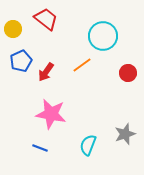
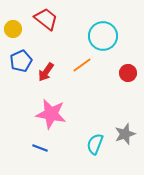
cyan semicircle: moved 7 px right, 1 px up
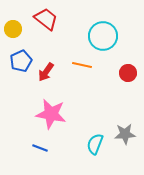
orange line: rotated 48 degrees clockwise
gray star: rotated 15 degrees clockwise
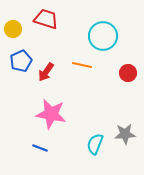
red trapezoid: rotated 20 degrees counterclockwise
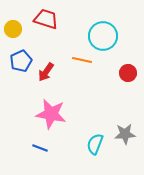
orange line: moved 5 px up
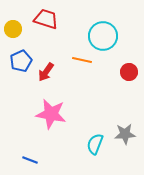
red circle: moved 1 px right, 1 px up
blue line: moved 10 px left, 12 px down
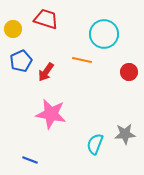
cyan circle: moved 1 px right, 2 px up
